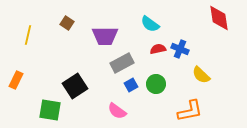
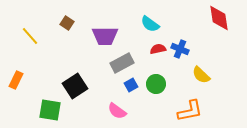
yellow line: moved 2 px right, 1 px down; rotated 54 degrees counterclockwise
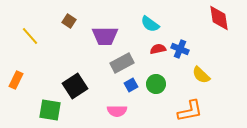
brown square: moved 2 px right, 2 px up
pink semicircle: rotated 36 degrees counterclockwise
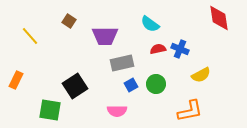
gray rectangle: rotated 15 degrees clockwise
yellow semicircle: rotated 72 degrees counterclockwise
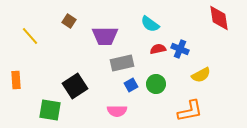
orange rectangle: rotated 30 degrees counterclockwise
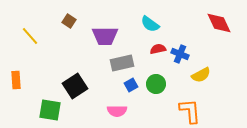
red diamond: moved 5 px down; rotated 16 degrees counterclockwise
blue cross: moved 5 px down
orange L-shape: rotated 84 degrees counterclockwise
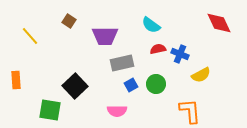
cyan semicircle: moved 1 px right, 1 px down
black square: rotated 10 degrees counterclockwise
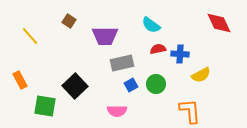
blue cross: rotated 18 degrees counterclockwise
orange rectangle: moved 4 px right; rotated 24 degrees counterclockwise
green square: moved 5 px left, 4 px up
